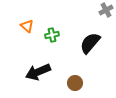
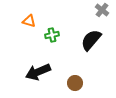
gray cross: moved 4 px left; rotated 24 degrees counterclockwise
orange triangle: moved 2 px right, 5 px up; rotated 24 degrees counterclockwise
black semicircle: moved 1 px right, 3 px up
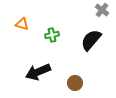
orange triangle: moved 7 px left, 3 px down
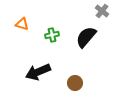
gray cross: moved 1 px down
black semicircle: moved 5 px left, 3 px up
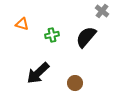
black arrow: moved 1 px down; rotated 20 degrees counterclockwise
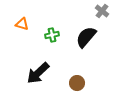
brown circle: moved 2 px right
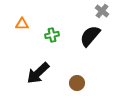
orange triangle: rotated 16 degrees counterclockwise
black semicircle: moved 4 px right, 1 px up
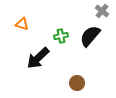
orange triangle: rotated 16 degrees clockwise
green cross: moved 9 px right, 1 px down
black arrow: moved 15 px up
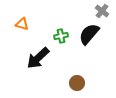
black semicircle: moved 1 px left, 2 px up
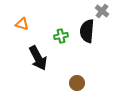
black semicircle: moved 2 px left, 3 px up; rotated 35 degrees counterclockwise
black arrow: rotated 75 degrees counterclockwise
